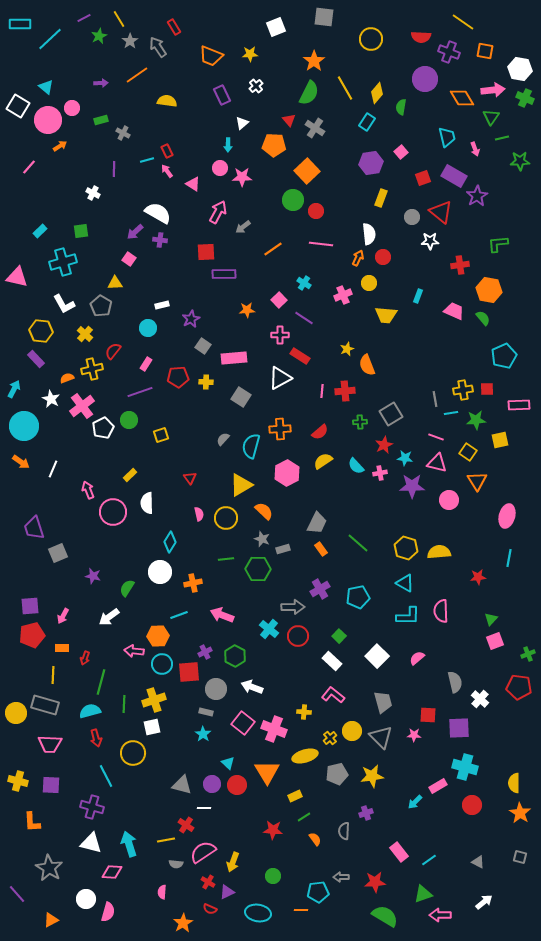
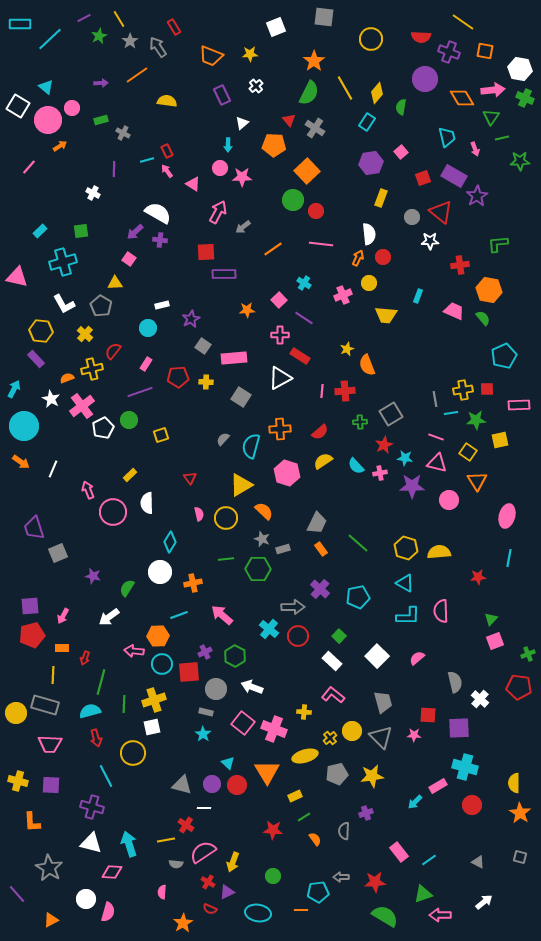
pink hexagon at (287, 473): rotated 15 degrees counterclockwise
purple cross at (320, 589): rotated 18 degrees counterclockwise
pink arrow at (222, 615): rotated 20 degrees clockwise
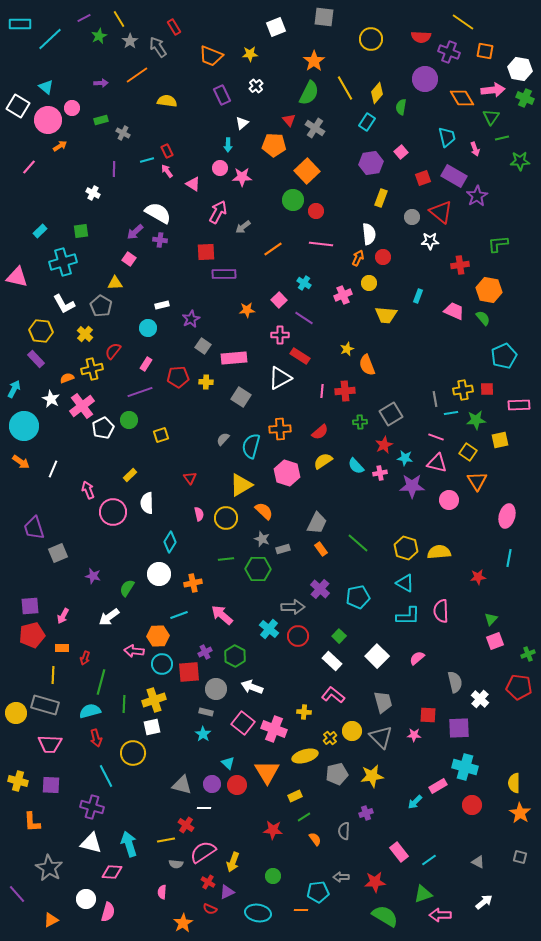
white circle at (160, 572): moved 1 px left, 2 px down
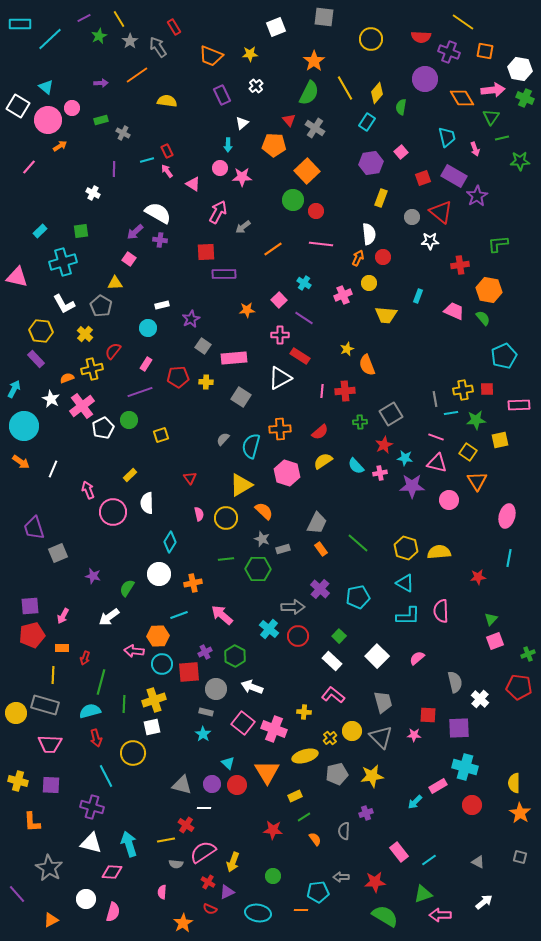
pink semicircle at (108, 912): moved 5 px right
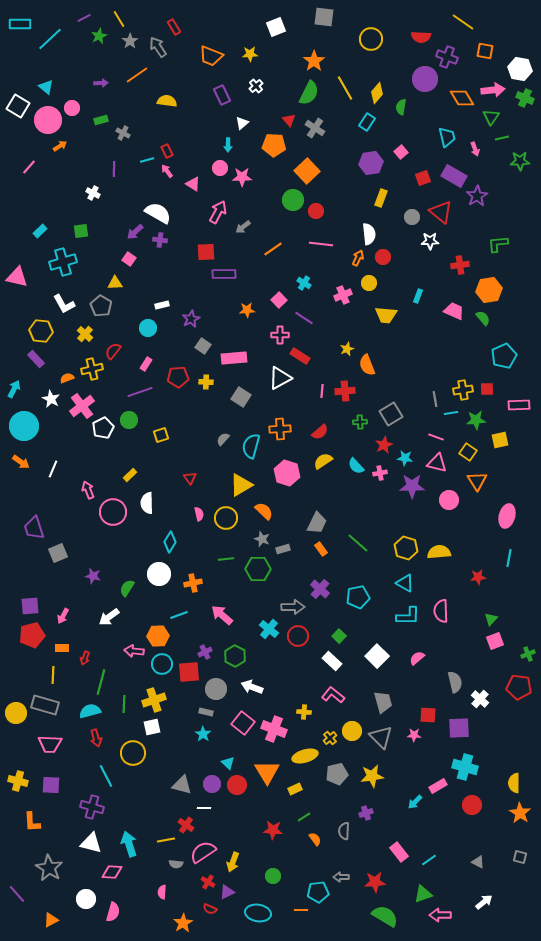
purple cross at (449, 52): moved 2 px left, 5 px down
orange hexagon at (489, 290): rotated 20 degrees counterclockwise
yellow rectangle at (295, 796): moved 7 px up
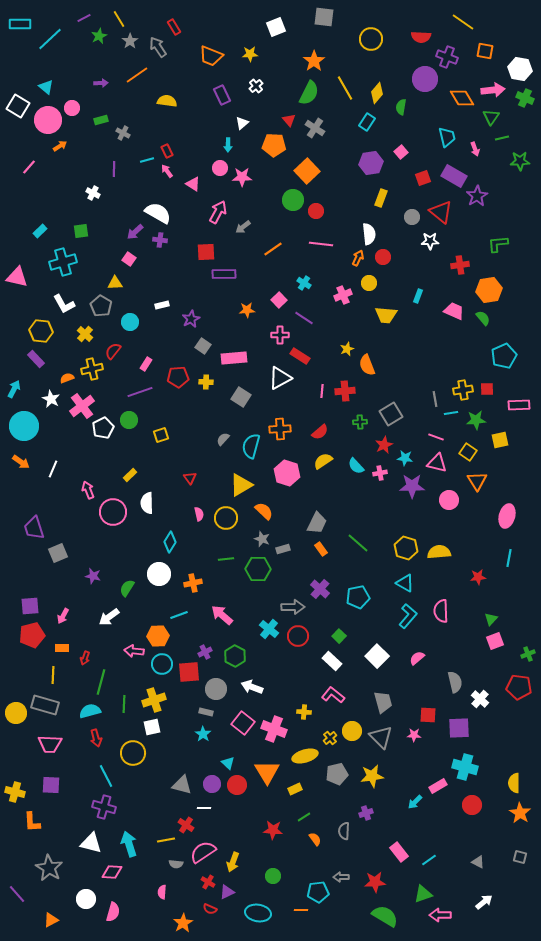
cyan circle at (148, 328): moved 18 px left, 6 px up
cyan L-shape at (408, 616): rotated 50 degrees counterclockwise
yellow cross at (18, 781): moved 3 px left, 11 px down
purple cross at (92, 807): moved 12 px right
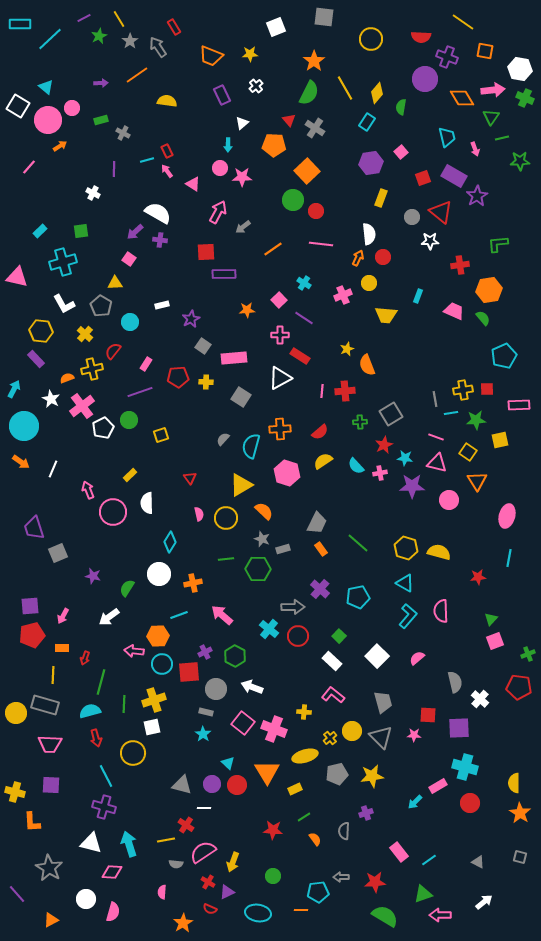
yellow semicircle at (439, 552): rotated 20 degrees clockwise
red circle at (472, 805): moved 2 px left, 2 px up
